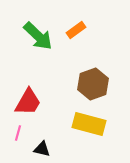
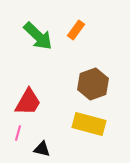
orange rectangle: rotated 18 degrees counterclockwise
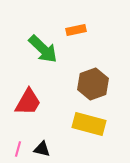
orange rectangle: rotated 42 degrees clockwise
green arrow: moved 5 px right, 13 px down
pink line: moved 16 px down
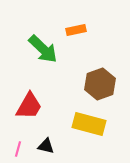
brown hexagon: moved 7 px right
red trapezoid: moved 1 px right, 4 px down
black triangle: moved 4 px right, 3 px up
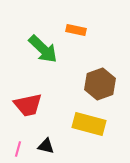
orange rectangle: rotated 24 degrees clockwise
red trapezoid: moved 1 px left, 1 px up; rotated 48 degrees clockwise
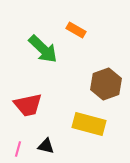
orange rectangle: rotated 18 degrees clockwise
brown hexagon: moved 6 px right
